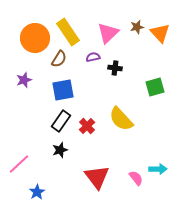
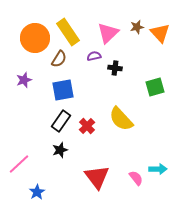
purple semicircle: moved 1 px right, 1 px up
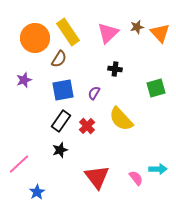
purple semicircle: moved 37 px down; rotated 48 degrees counterclockwise
black cross: moved 1 px down
green square: moved 1 px right, 1 px down
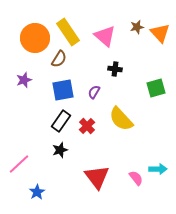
pink triangle: moved 3 px left, 3 px down; rotated 35 degrees counterclockwise
purple semicircle: moved 1 px up
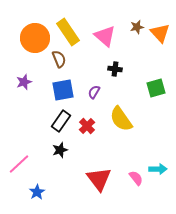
brown semicircle: rotated 54 degrees counterclockwise
purple star: moved 2 px down
yellow semicircle: rotated 8 degrees clockwise
red triangle: moved 2 px right, 2 px down
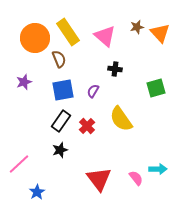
purple semicircle: moved 1 px left, 1 px up
